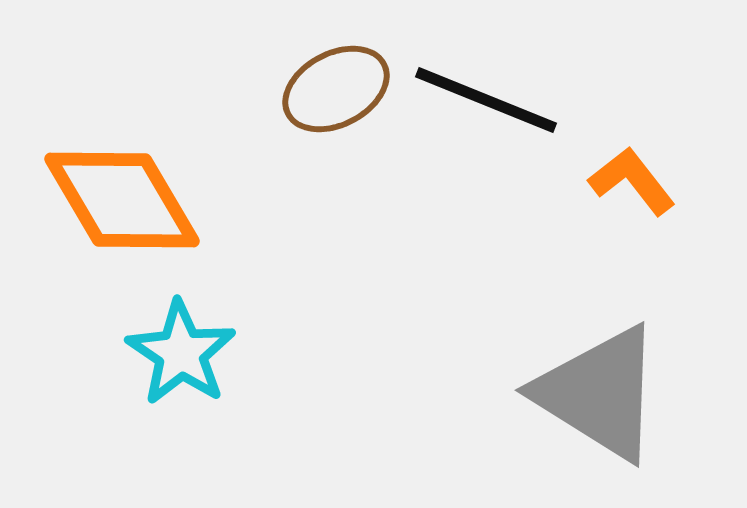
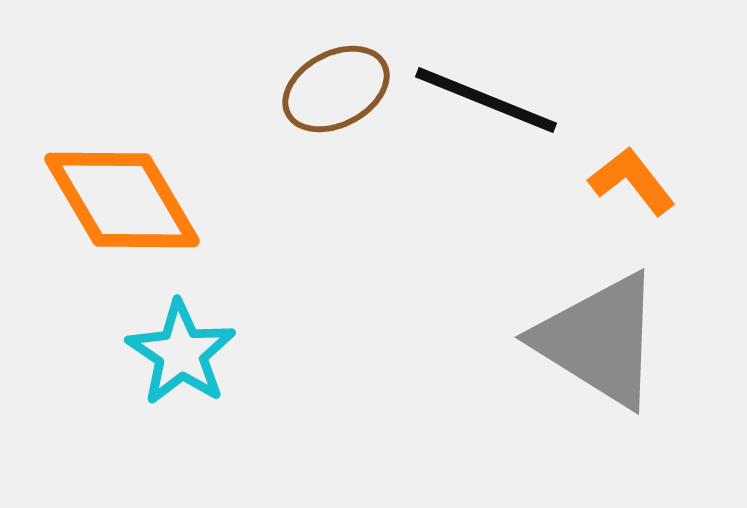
gray triangle: moved 53 px up
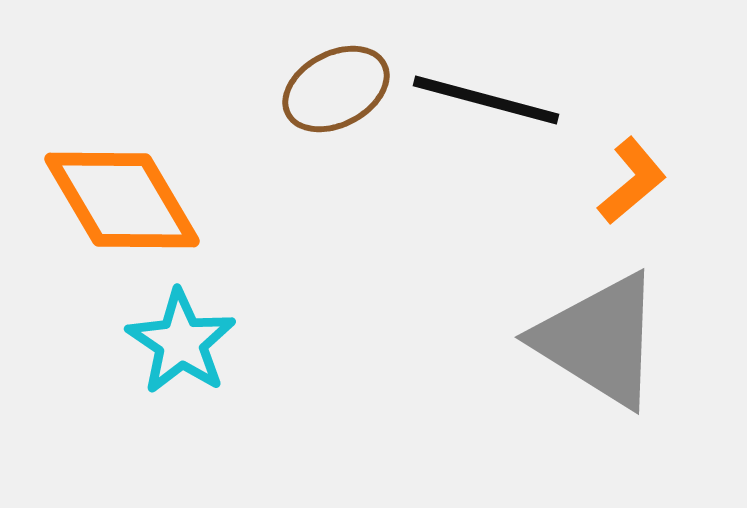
black line: rotated 7 degrees counterclockwise
orange L-shape: rotated 88 degrees clockwise
cyan star: moved 11 px up
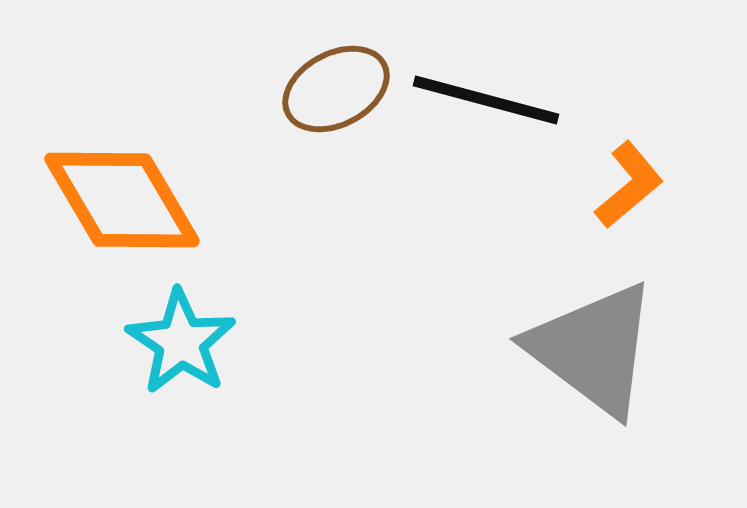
orange L-shape: moved 3 px left, 4 px down
gray triangle: moved 6 px left, 9 px down; rotated 5 degrees clockwise
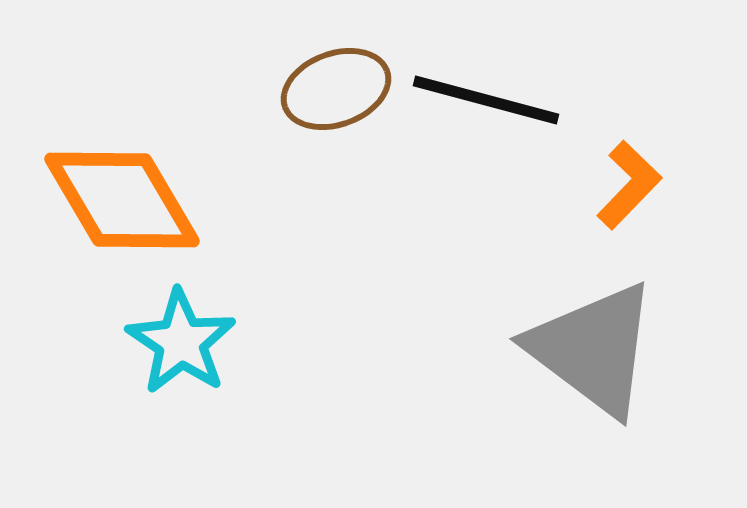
brown ellipse: rotated 8 degrees clockwise
orange L-shape: rotated 6 degrees counterclockwise
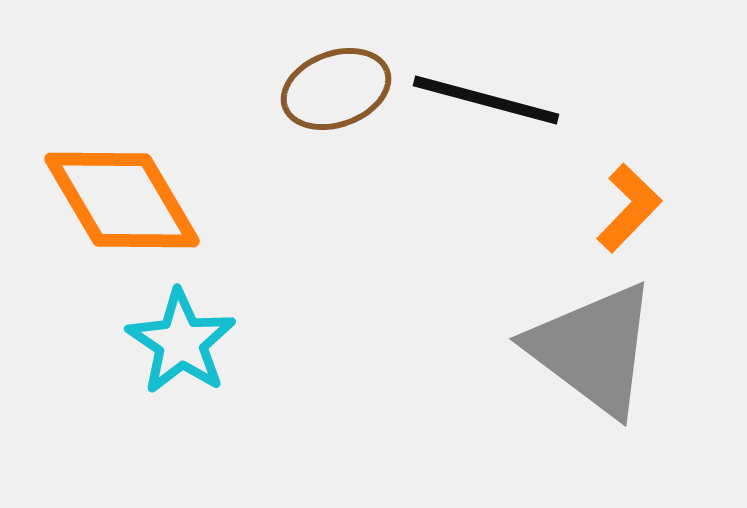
orange L-shape: moved 23 px down
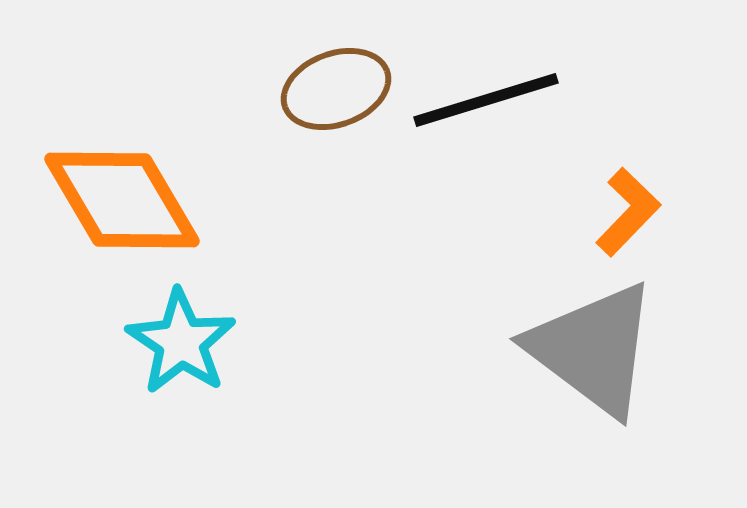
black line: rotated 32 degrees counterclockwise
orange L-shape: moved 1 px left, 4 px down
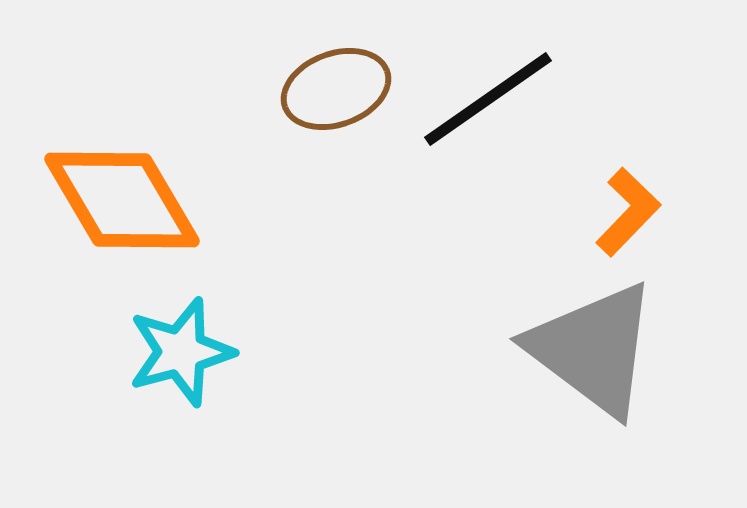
black line: moved 2 px right, 1 px up; rotated 18 degrees counterclockwise
cyan star: moved 10 px down; rotated 23 degrees clockwise
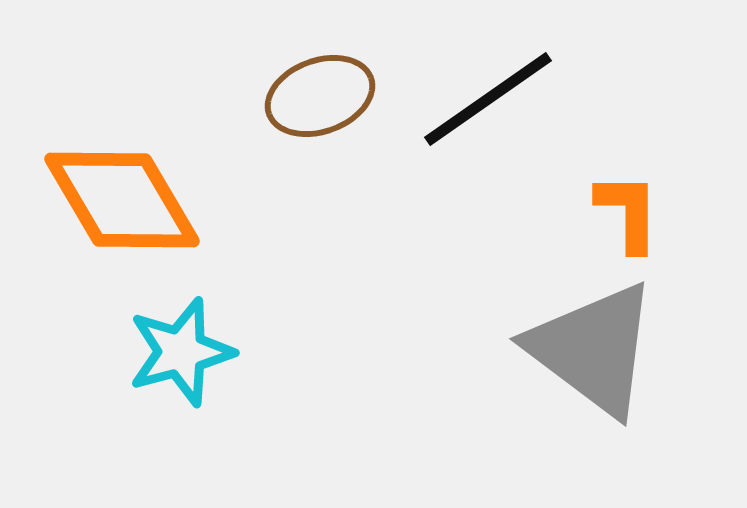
brown ellipse: moved 16 px left, 7 px down
orange L-shape: rotated 44 degrees counterclockwise
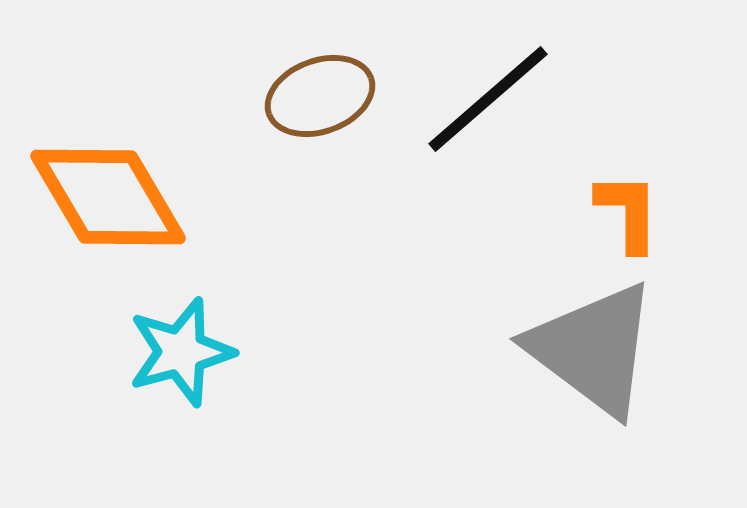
black line: rotated 6 degrees counterclockwise
orange diamond: moved 14 px left, 3 px up
